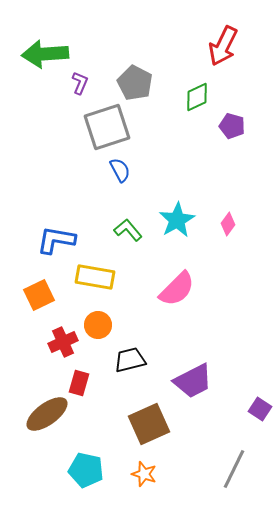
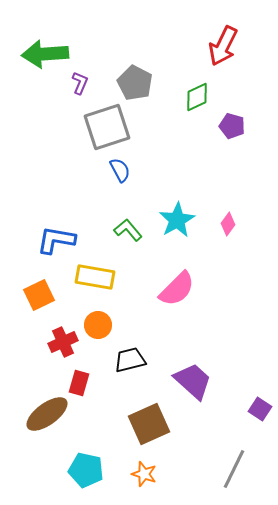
purple trapezoid: rotated 111 degrees counterclockwise
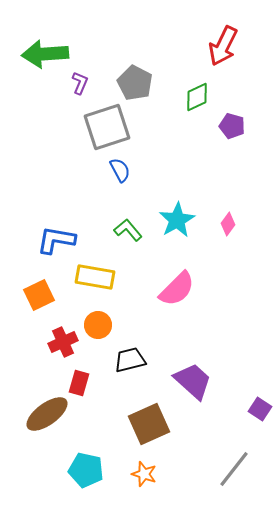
gray line: rotated 12 degrees clockwise
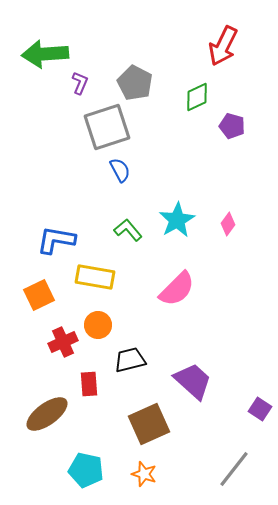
red rectangle: moved 10 px right, 1 px down; rotated 20 degrees counterclockwise
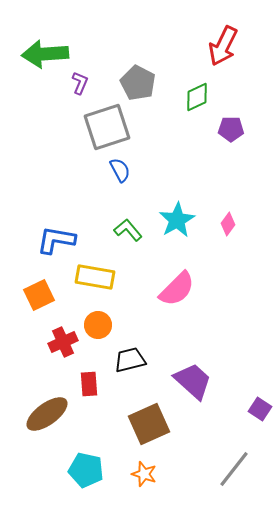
gray pentagon: moved 3 px right
purple pentagon: moved 1 px left, 3 px down; rotated 15 degrees counterclockwise
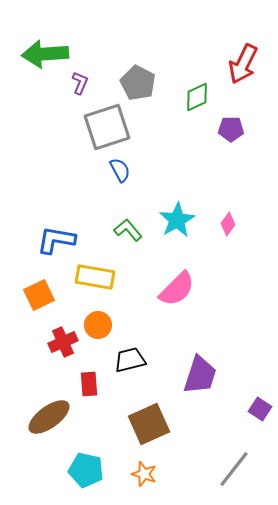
red arrow: moved 20 px right, 18 px down
purple trapezoid: moved 7 px right, 6 px up; rotated 66 degrees clockwise
brown ellipse: moved 2 px right, 3 px down
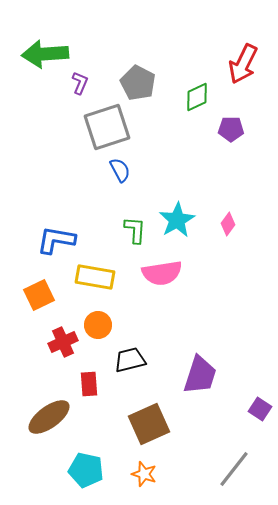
green L-shape: moved 7 px right; rotated 44 degrees clockwise
pink semicircle: moved 15 px left, 16 px up; rotated 36 degrees clockwise
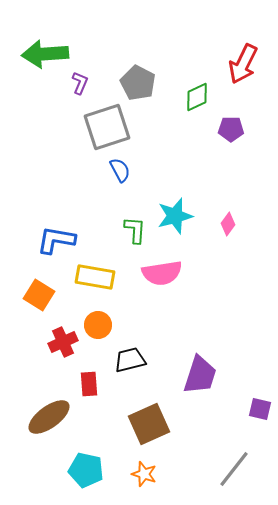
cyan star: moved 2 px left, 4 px up; rotated 15 degrees clockwise
orange square: rotated 32 degrees counterclockwise
purple square: rotated 20 degrees counterclockwise
